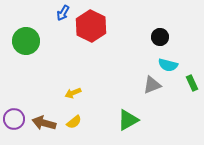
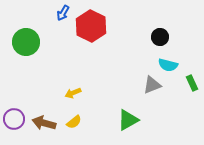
green circle: moved 1 px down
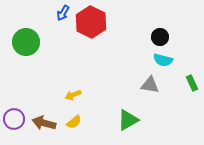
red hexagon: moved 4 px up
cyan semicircle: moved 5 px left, 5 px up
gray triangle: moved 2 px left; rotated 30 degrees clockwise
yellow arrow: moved 2 px down
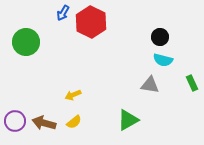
purple circle: moved 1 px right, 2 px down
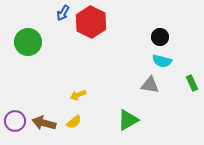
green circle: moved 2 px right
cyan semicircle: moved 1 px left, 1 px down
yellow arrow: moved 5 px right
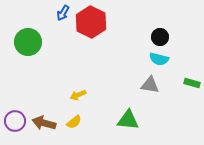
cyan semicircle: moved 3 px left, 2 px up
green rectangle: rotated 49 degrees counterclockwise
green triangle: rotated 35 degrees clockwise
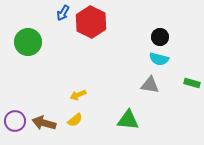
yellow semicircle: moved 1 px right, 2 px up
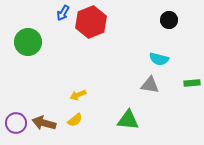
red hexagon: rotated 12 degrees clockwise
black circle: moved 9 px right, 17 px up
green rectangle: rotated 21 degrees counterclockwise
purple circle: moved 1 px right, 2 px down
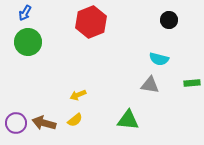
blue arrow: moved 38 px left
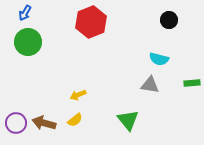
green triangle: rotated 45 degrees clockwise
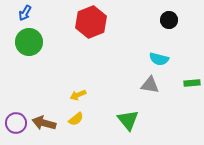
green circle: moved 1 px right
yellow semicircle: moved 1 px right, 1 px up
